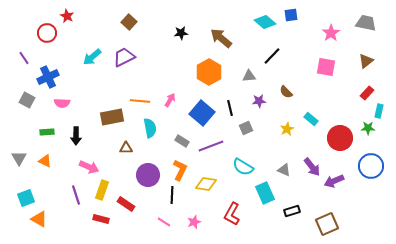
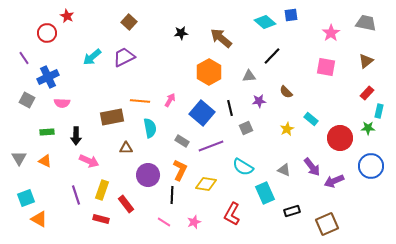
pink arrow at (89, 167): moved 6 px up
red rectangle at (126, 204): rotated 18 degrees clockwise
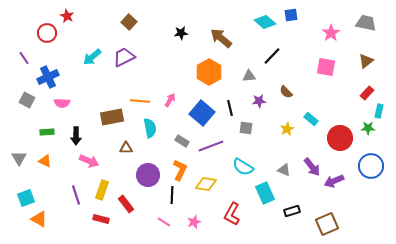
gray square at (246, 128): rotated 32 degrees clockwise
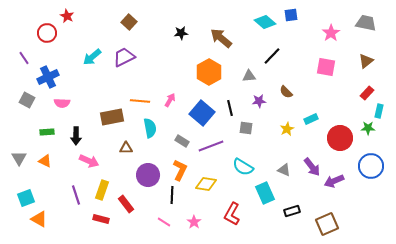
cyan rectangle at (311, 119): rotated 64 degrees counterclockwise
pink star at (194, 222): rotated 16 degrees counterclockwise
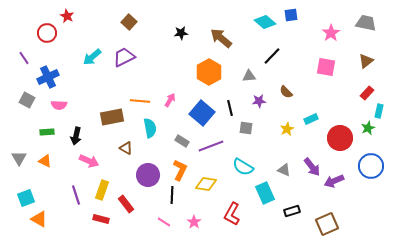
pink semicircle at (62, 103): moved 3 px left, 2 px down
green star at (368, 128): rotated 24 degrees counterclockwise
black arrow at (76, 136): rotated 12 degrees clockwise
brown triangle at (126, 148): rotated 32 degrees clockwise
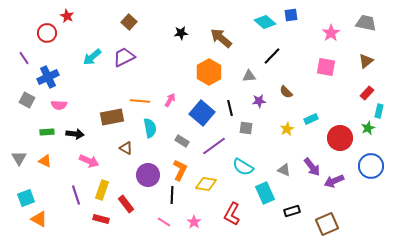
black arrow at (76, 136): moved 1 px left, 2 px up; rotated 96 degrees counterclockwise
purple line at (211, 146): moved 3 px right; rotated 15 degrees counterclockwise
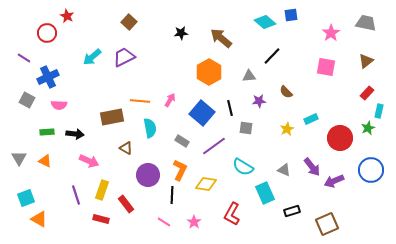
purple line at (24, 58): rotated 24 degrees counterclockwise
blue circle at (371, 166): moved 4 px down
